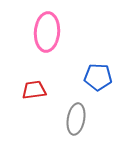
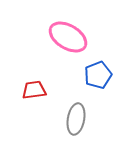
pink ellipse: moved 21 px right, 5 px down; rotated 63 degrees counterclockwise
blue pentagon: moved 2 px up; rotated 24 degrees counterclockwise
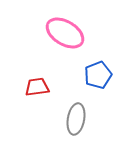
pink ellipse: moved 3 px left, 4 px up
red trapezoid: moved 3 px right, 3 px up
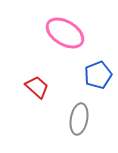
red trapezoid: rotated 50 degrees clockwise
gray ellipse: moved 3 px right
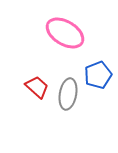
gray ellipse: moved 11 px left, 25 px up
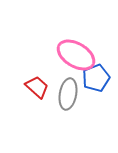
pink ellipse: moved 11 px right, 22 px down
blue pentagon: moved 2 px left, 3 px down
